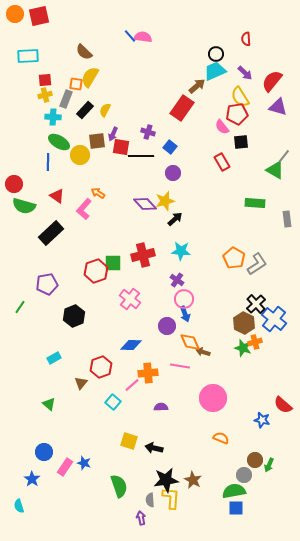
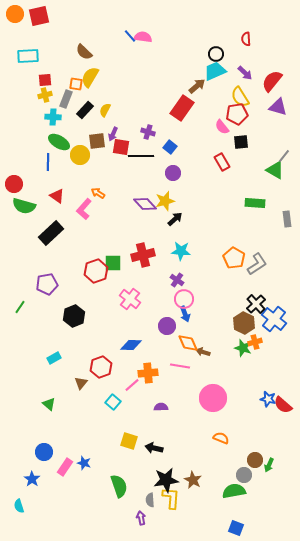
orange diamond at (190, 342): moved 2 px left, 1 px down
blue star at (262, 420): moved 6 px right, 21 px up
blue square at (236, 508): moved 20 px down; rotated 21 degrees clockwise
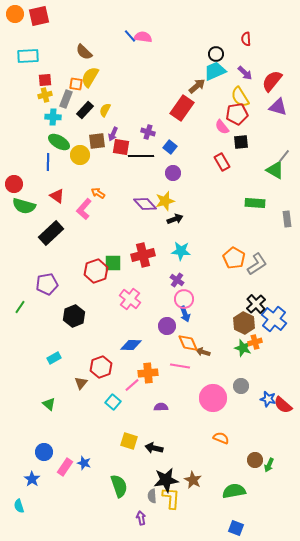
black arrow at (175, 219): rotated 21 degrees clockwise
gray circle at (244, 475): moved 3 px left, 89 px up
gray semicircle at (150, 500): moved 2 px right, 4 px up
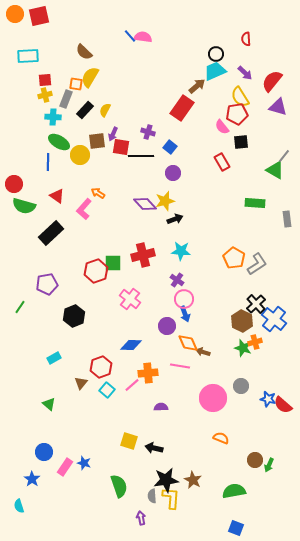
brown hexagon at (244, 323): moved 2 px left, 2 px up
cyan square at (113, 402): moved 6 px left, 12 px up
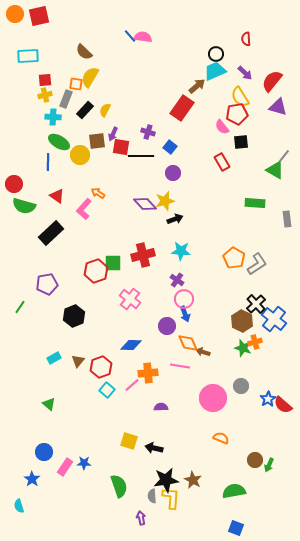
brown triangle at (81, 383): moved 3 px left, 22 px up
blue star at (268, 399): rotated 28 degrees clockwise
blue star at (84, 463): rotated 16 degrees counterclockwise
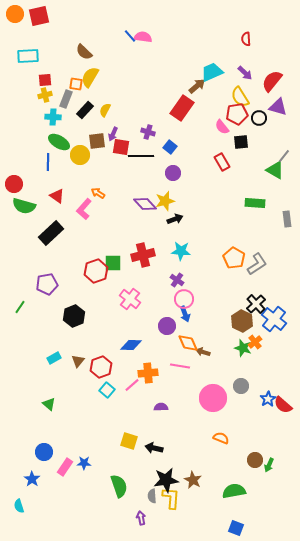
black circle at (216, 54): moved 43 px right, 64 px down
cyan trapezoid at (215, 71): moved 3 px left, 1 px down
orange cross at (255, 342): rotated 24 degrees counterclockwise
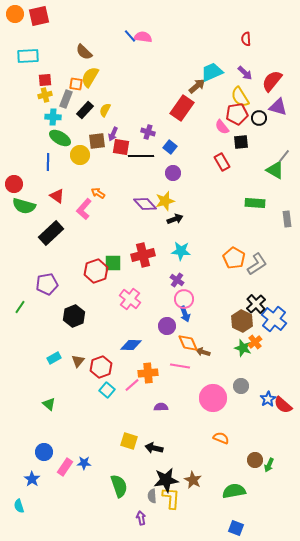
green ellipse at (59, 142): moved 1 px right, 4 px up
